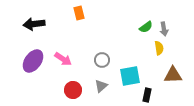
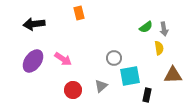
gray circle: moved 12 px right, 2 px up
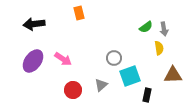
cyan square: rotated 10 degrees counterclockwise
gray triangle: moved 1 px up
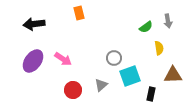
gray arrow: moved 4 px right, 8 px up
black rectangle: moved 4 px right, 1 px up
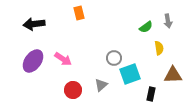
cyan square: moved 2 px up
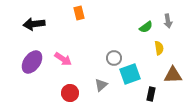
purple ellipse: moved 1 px left, 1 px down
red circle: moved 3 px left, 3 px down
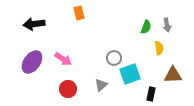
gray arrow: moved 1 px left, 4 px down
green semicircle: rotated 32 degrees counterclockwise
red circle: moved 2 px left, 4 px up
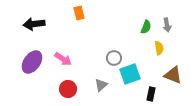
brown triangle: rotated 24 degrees clockwise
